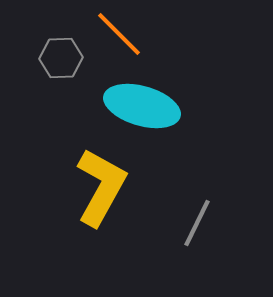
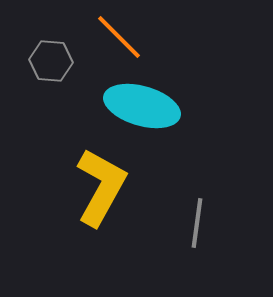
orange line: moved 3 px down
gray hexagon: moved 10 px left, 3 px down; rotated 6 degrees clockwise
gray line: rotated 18 degrees counterclockwise
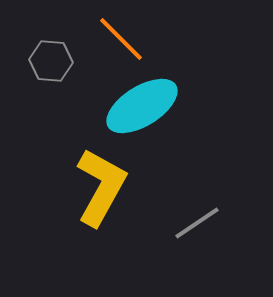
orange line: moved 2 px right, 2 px down
cyan ellipse: rotated 48 degrees counterclockwise
gray line: rotated 48 degrees clockwise
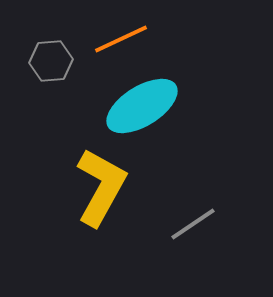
orange line: rotated 70 degrees counterclockwise
gray hexagon: rotated 9 degrees counterclockwise
gray line: moved 4 px left, 1 px down
